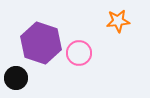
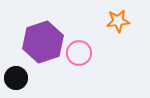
purple hexagon: moved 2 px right, 1 px up; rotated 24 degrees clockwise
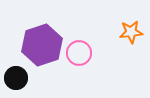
orange star: moved 13 px right, 11 px down
purple hexagon: moved 1 px left, 3 px down
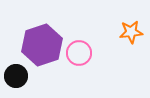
black circle: moved 2 px up
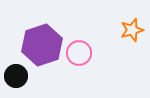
orange star: moved 1 px right, 2 px up; rotated 10 degrees counterclockwise
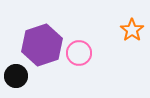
orange star: rotated 20 degrees counterclockwise
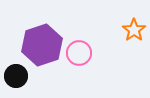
orange star: moved 2 px right
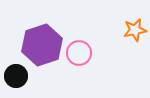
orange star: moved 1 px right; rotated 25 degrees clockwise
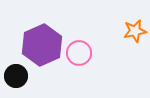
orange star: moved 1 px down
purple hexagon: rotated 6 degrees counterclockwise
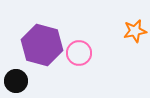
purple hexagon: rotated 21 degrees counterclockwise
black circle: moved 5 px down
